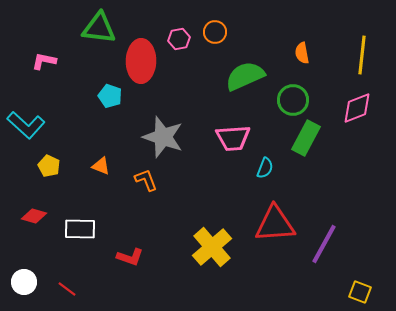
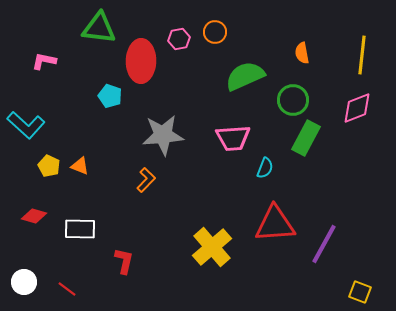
gray star: moved 2 px up; rotated 24 degrees counterclockwise
orange triangle: moved 21 px left
orange L-shape: rotated 65 degrees clockwise
red L-shape: moved 6 px left, 4 px down; rotated 96 degrees counterclockwise
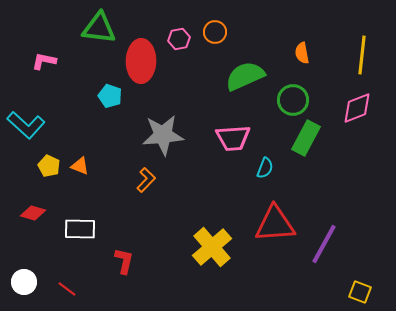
red diamond: moved 1 px left, 3 px up
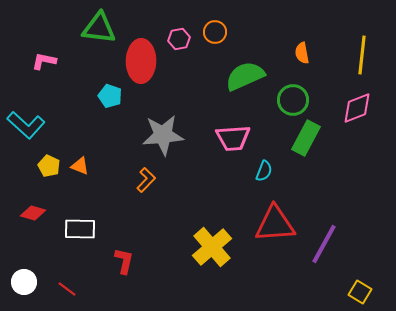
cyan semicircle: moved 1 px left, 3 px down
yellow square: rotated 10 degrees clockwise
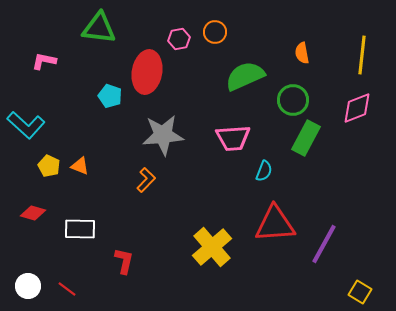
red ellipse: moved 6 px right, 11 px down; rotated 9 degrees clockwise
white circle: moved 4 px right, 4 px down
